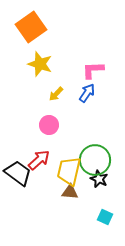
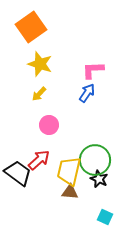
yellow arrow: moved 17 px left
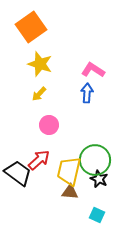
pink L-shape: rotated 35 degrees clockwise
blue arrow: rotated 30 degrees counterclockwise
cyan square: moved 8 px left, 2 px up
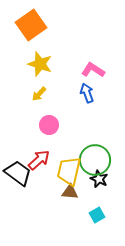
orange square: moved 2 px up
blue arrow: rotated 24 degrees counterclockwise
cyan square: rotated 35 degrees clockwise
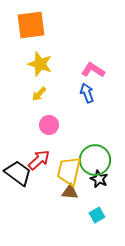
orange square: rotated 28 degrees clockwise
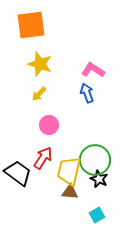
red arrow: moved 4 px right, 2 px up; rotated 15 degrees counterclockwise
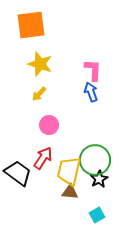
pink L-shape: rotated 60 degrees clockwise
blue arrow: moved 4 px right, 1 px up
black star: rotated 18 degrees clockwise
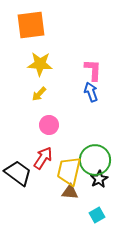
yellow star: rotated 15 degrees counterclockwise
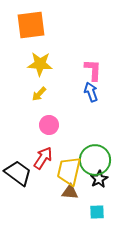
cyan square: moved 3 px up; rotated 28 degrees clockwise
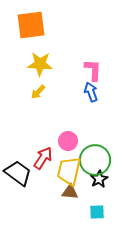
yellow arrow: moved 1 px left, 2 px up
pink circle: moved 19 px right, 16 px down
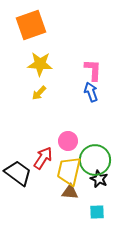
orange square: rotated 12 degrees counterclockwise
yellow arrow: moved 1 px right, 1 px down
black star: rotated 18 degrees counterclockwise
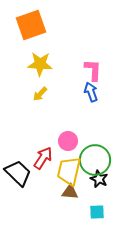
yellow arrow: moved 1 px right, 1 px down
black trapezoid: rotated 8 degrees clockwise
